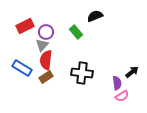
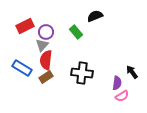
black arrow: rotated 88 degrees counterclockwise
purple semicircle: rotated 16 degrees clockwise
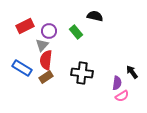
black semicircle: rotated 35 degrees clockwise
purple circle: moved 3 px right, 1 px up
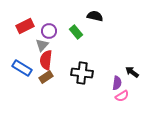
black arrow: rotated 16 degrees counterclockwise
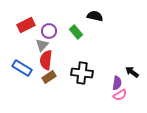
red rectangle: moved 1 px right, 1 px up
brown rectangle: moved 3 px right
pink semicircle: moved 2 px left, 1 px up
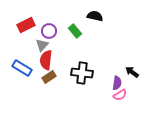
green rectangle: moved 1 px left, 1 px up
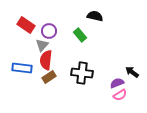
red rectangle: rotated 60 degrees clockwise
green rectangle: moved 5 px right, 4 px down
blue rectangle: rotated 24 degrees counterclockwise
purple semicircle: rotated 120 degrees counterclockwise
